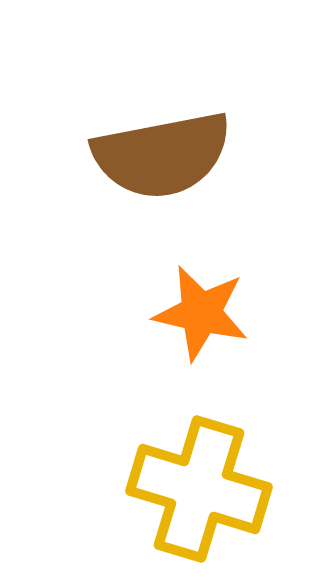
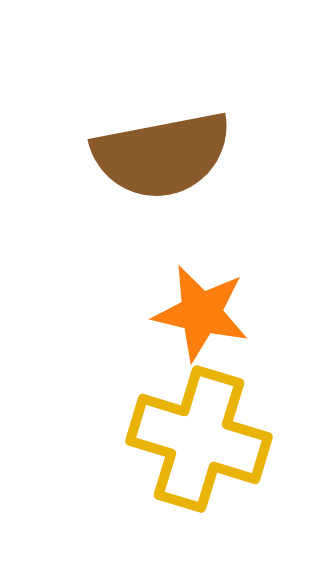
yellow cross: moved 50 px up
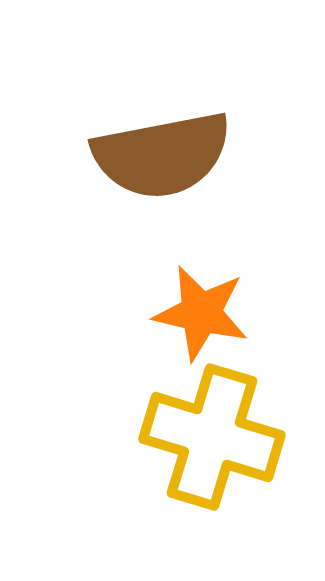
yellow cross: moved 13 px right, 2 px up
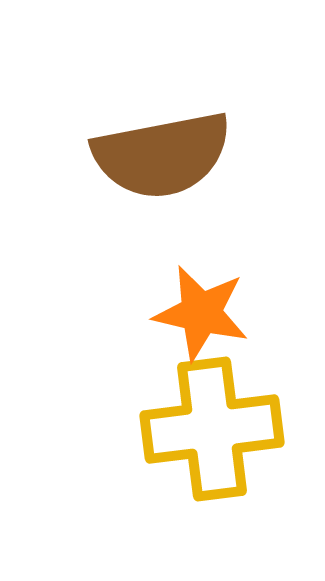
yellow cross: moved 8 px up; rotated 24 degrees counterclockwise
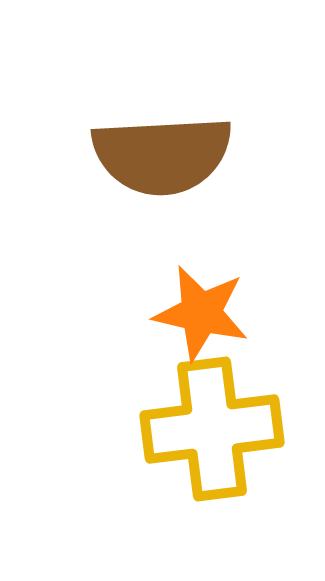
brown semicircle: rotated 8 degrees clockwise
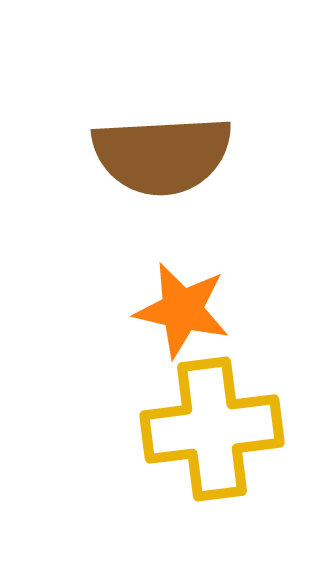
orange star: moved 19 px left, 3 px up
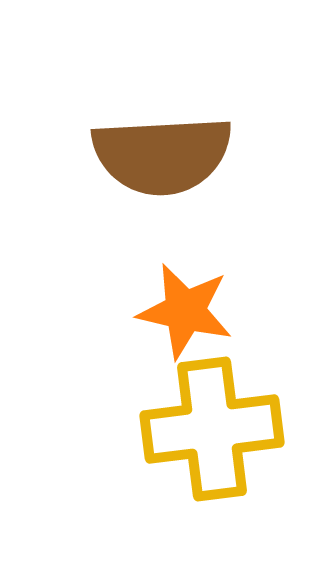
orange star: moved 3 px right, 1 px down
